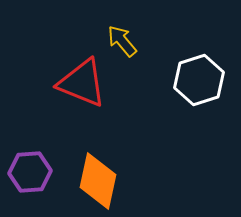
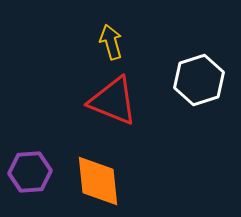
yellow arrow: moved 11 px left, 1 px down; rotated 24 degrees clockwise
red triangle: moved 31 px right, 18 px down
orange diamond: rotated 18 degrees counterclockwise
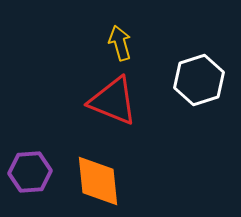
yellow arrow: moved 9 px right, 1 px down
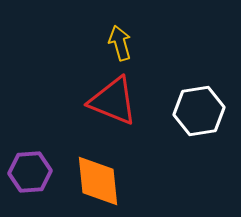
white hexagon: moved 31 px down; rotated 9 degrees clockwise
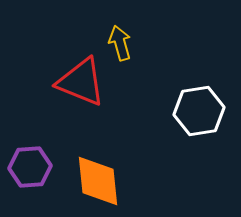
red triangle: moved 32 px left, 19 px up
purple hexagon: moved 5 px up
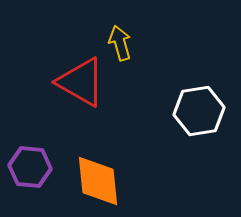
red triangle: rotated 8 degrees clockwise
purple hexagon: rotated 9 degrees clockwise
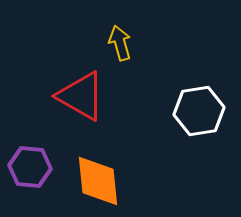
red triangle: moved 14 px down
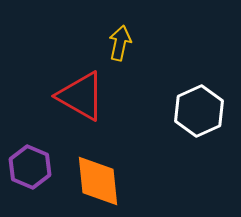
yellow arrow: rotated 28 degrees clockwise
white hexagon: rotated 15 degrees counterclockwise
purple hexagon: rotated 18 degrees clockwise
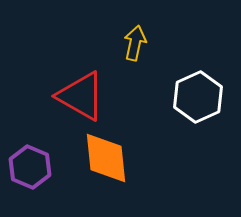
yellow arrow: moved 15 px right
white hexagon: moved 1 px left, 14 px up
orange diamond: moved 8 px right, 23 px up
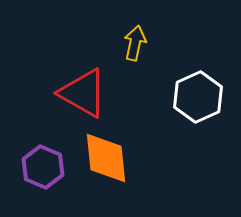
red triangle: moved 2 px right, 3 px up
purple hexagon: moved 13 px right
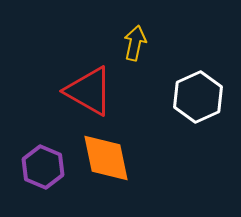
red triangle: moved 6 px right, 2 px up
orange diamond: rotated 6 degrees counterclockwise
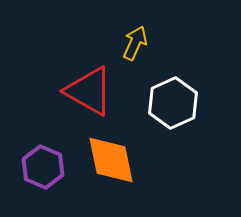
yellow arrow: rotated 12 degrees clockwise
white hexagon: moved 25 px left, 6 px down
orange diamond: moved 5 px right, 2 px down
